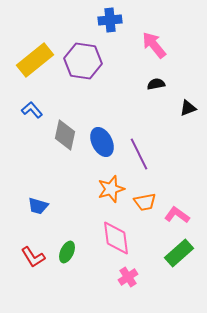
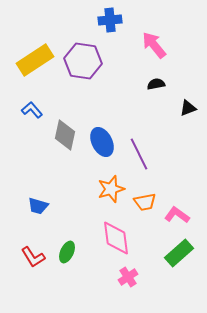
yellow rectangle: rotated 6 degrees clockwise
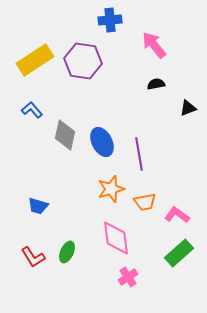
purple line: rotated 16 degrees clockwise
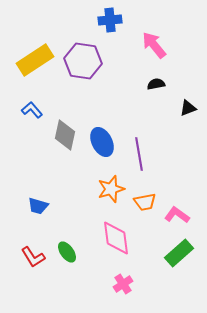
green ellipse: rotated 60 degrees counterclockwise
pink cross: moved 5 px left, 7 px down
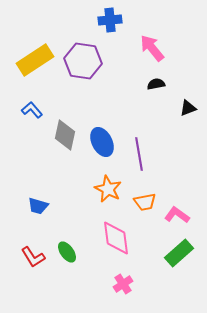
pink arrow: moved 2 px left, 3 px down
orange star: moved 3 px left; rotated 28 degrees counterclockwise
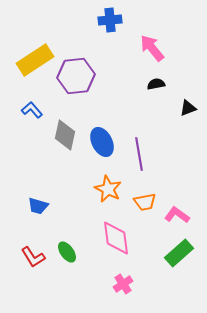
purple hexagon: moved 7 px left, 15 px down; rotated 15 degrees counterclockwise
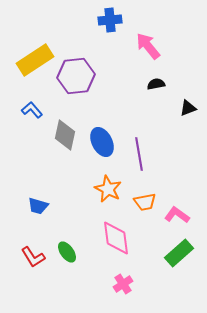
pink arrow: moved 4 px left, 2 px up
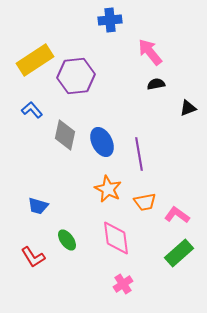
pink arrow: moved 2 px right, 6 px down
green ellipse: moved 12 px up
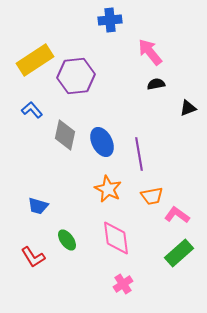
orange trapezoid: moved 7 px right, 6 px up
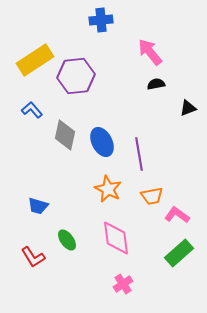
blue cross: moved 9 px left
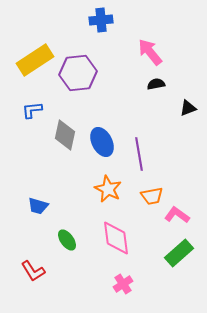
purple hexagon: moved 2 px right, 3 px up
blue L-shape: rotated 55 degrees counterclockwise
red L-shape: moved 14 px down
